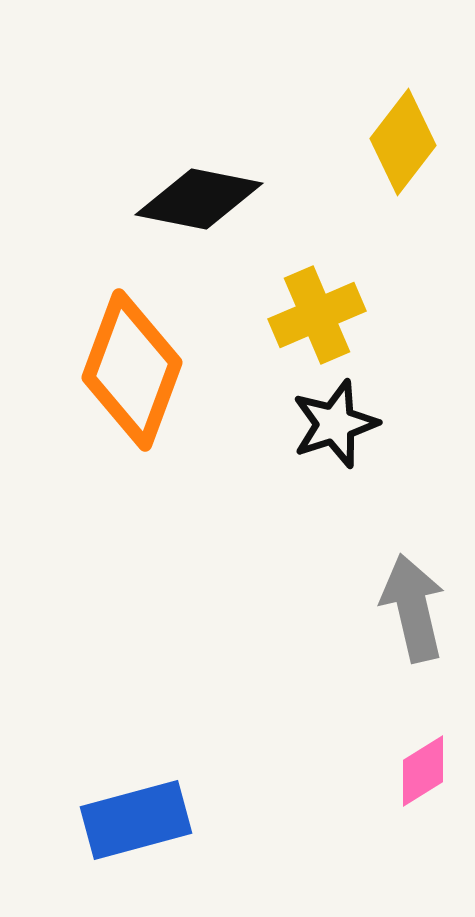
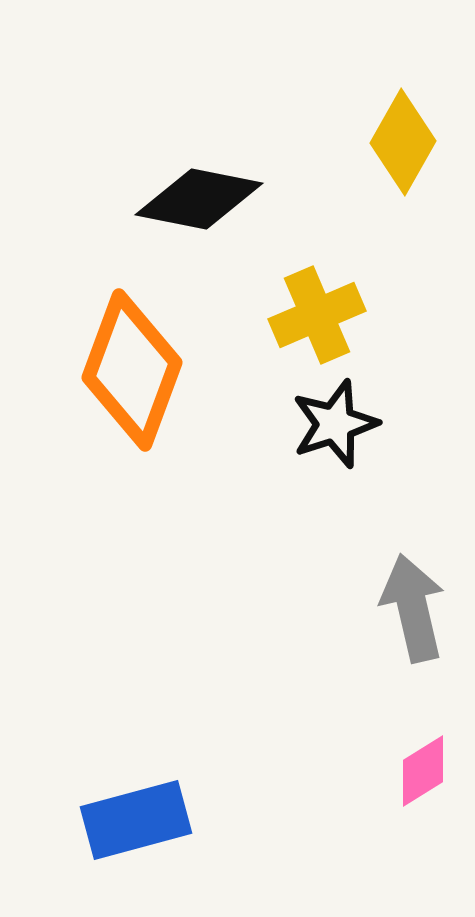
yellow diamond: rotated 8 degrees counterclockwise
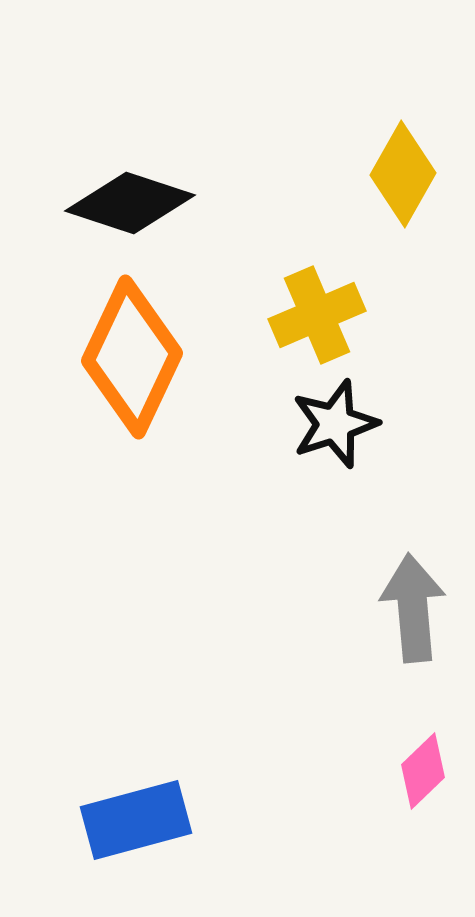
yellow diamond: moved 32 px down
black diamond: moved 69 px left, 4 px down; rotated 7 degrees clockwise
orange diamond: moved 13 px up; rotated 5 degrees clockwise
gray arrow: rotated 8 degrees clockwise
pink diamond: rotated 12 degrees counterclockwise
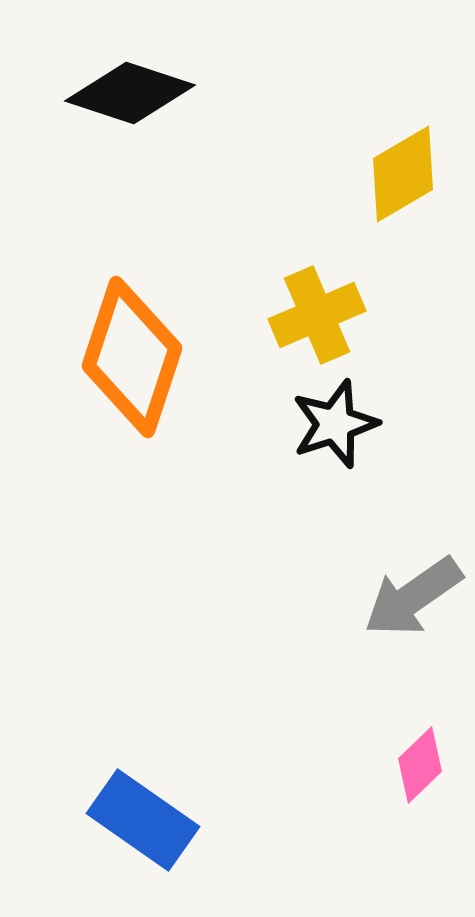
yellow diamond: rotated 30 degrees clockwise
black diamond: moved 110 px up
orange diamond: rotated 7 degrees counterclockwise
gray arrow: moved 11 px up; rotated 120 degrees counterclockwise
pink diamond: moved 3 px left, 6 px up
blue rectangle: moved 7 px right; rotated 50 degrees clockwise
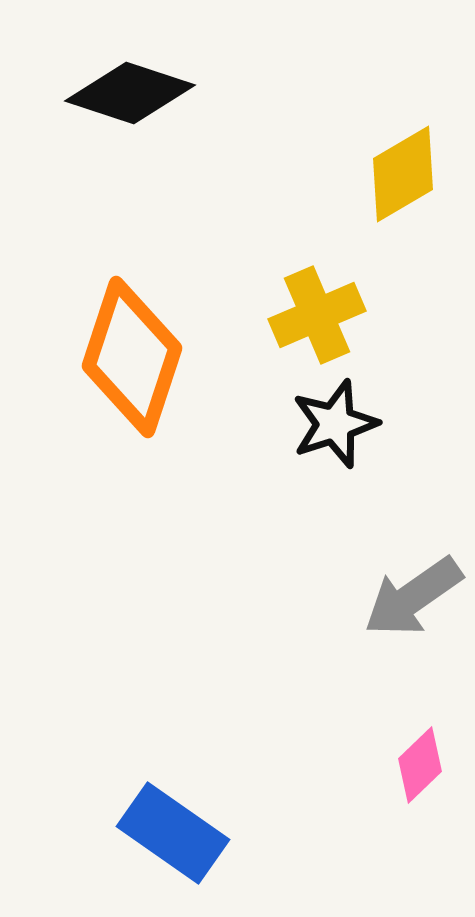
blue rectangle: moved 30 px right, 13 px down
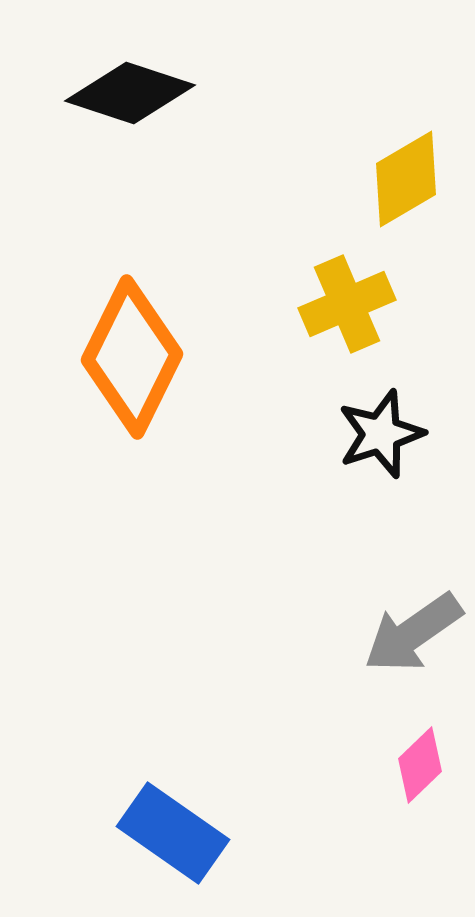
yellow diamond: moved 3 px right, 5 px down
yellow cross: moved 30 px right, 11 px up
orange diamond: rotated 8 degrees clockwise
black star: moved 46 px right, 10 px down
gray arrow: moved 36 px down
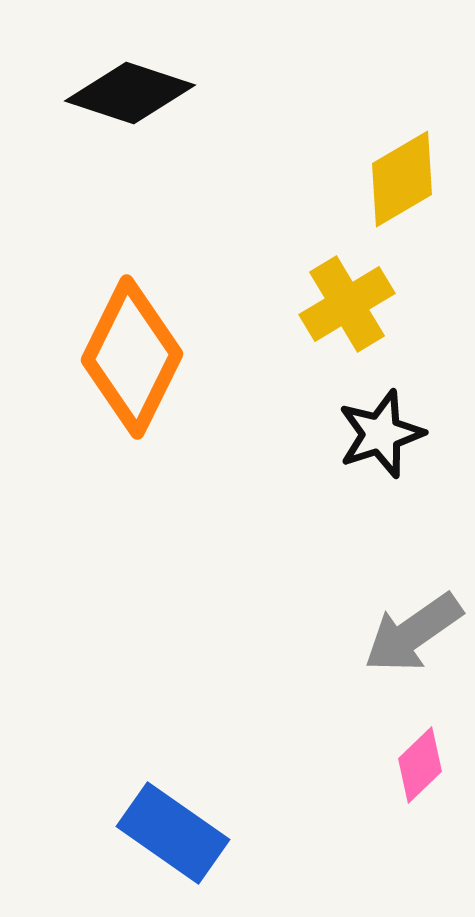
yellow diamond: moved 4 px left
yellow cross: rotated 8 degrees counterclockwise
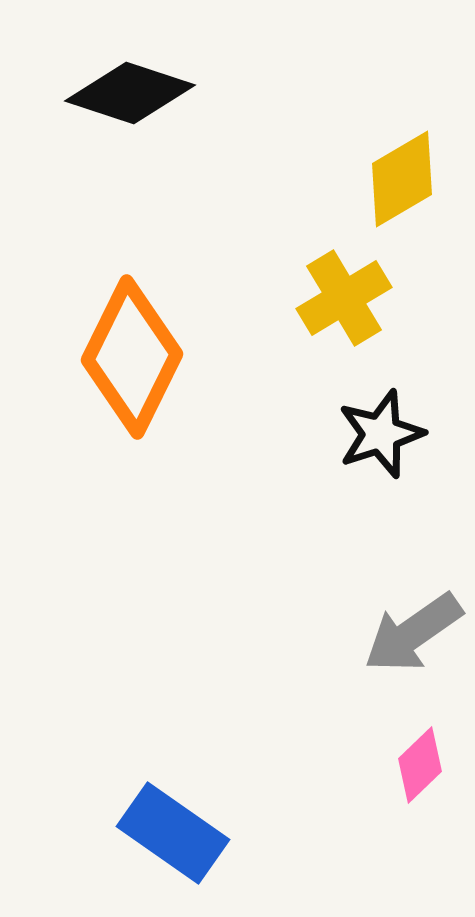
yellow cross: moved 3 px left, 6 px up
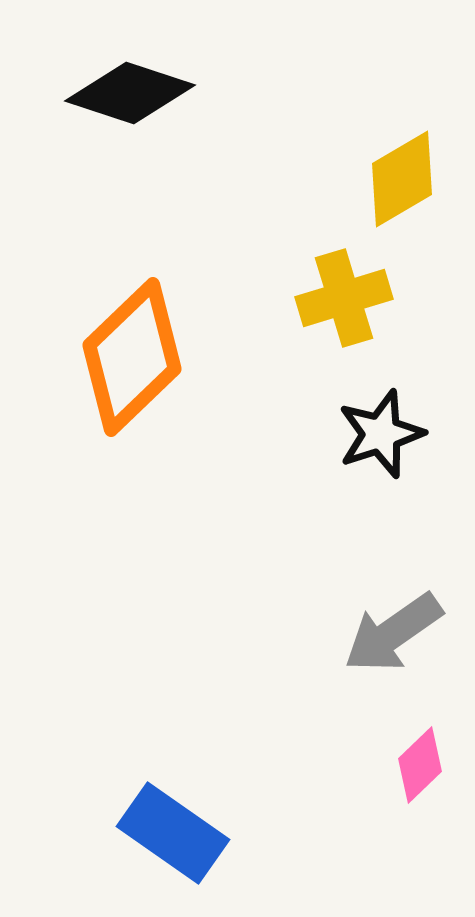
yellow cross: rotated 14 degrees clockwise
orange diamond: rotated 20 degrees clockwise
gray arrow: moved 20 px left
